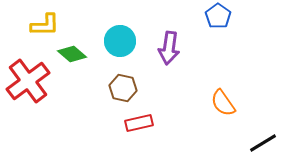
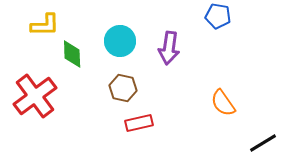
blue pentagon: rotated 25 degrees counterclockwise
green diamond: rotated 48 degrees clockwise
red cross: moved 7 px right, 15 px down
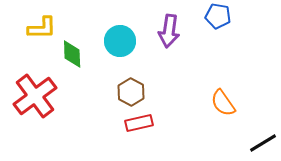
yellow L-shape: moved 3 px left, 3 px down
purple arrow: moved 17 px up
brown hexagon: moved 8 px right, 4 px down; rotated 16 degrees clockwise
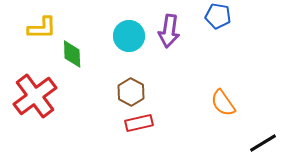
cyan circle: moved 9 px right, 5 px up
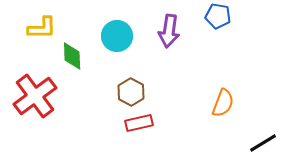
cyan circle: moved 12 px left
green diamond: moved 2 px down
orange semicircle: rotated 124 degrees counterclockwise
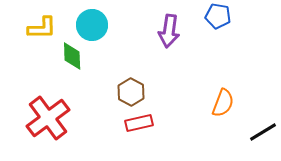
cyan circle: moved 25 px left, 11 px up
red cross: moved 13 px right, 22 px down
black line: moved 11 px up
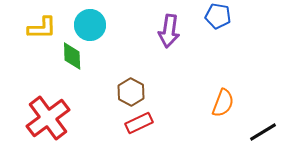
cyan circle: moved 2 px left
red rectangle: rotated 12 degrees counterclockwise
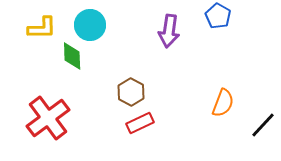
blue pentagon: rotated 20 degrees clockwise
red rectangle: moved 1 px right
black line: moved 7 px up; rotated 16 degrees counterclockwise
